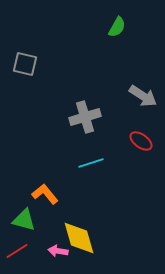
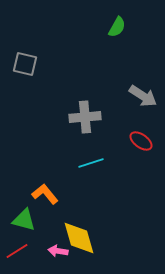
gray cross: rotated 12 degrees clockwise
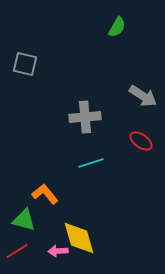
pink arrow: rotated 12 degrees counterclockwise
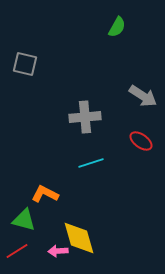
orange L-shape: rotated 24 degrees counterclockwise
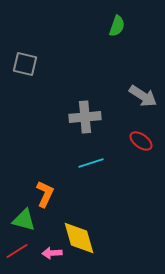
green semicircle: moved 1 px up; rotated 10 degrees counterclockwise
orange L-shape: rotated 88 degrees clockwise
pink arrow: moved 6 px left, 2 px down
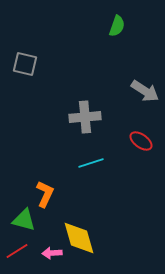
gray arrow: moved 2 px right, 5 px up
